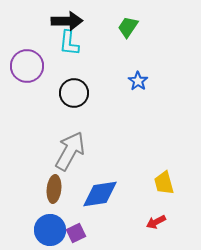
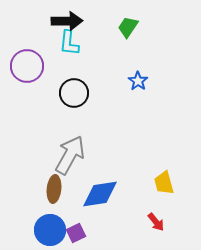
gray arrow: moved 4 px down
red arrow: rotated 102 degrees counterclockwise
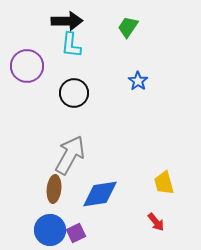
cyan L-shape: moved 2 px right, 2 px down
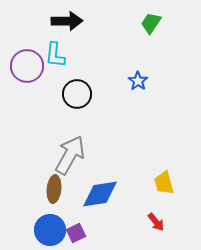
green trapezoid: moved 23 px right, 4 px up
cyan L-shape: moved 16 px left, 10 px down
black circle: moved 3 px right, 1 px down
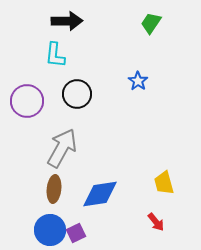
purple circle: moved 35 px down
gray arrow: moved 8 px left, 7 px up
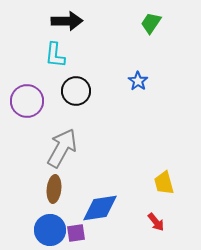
black circle: moved 1 px left, 3 px up
blue diamond: moved 14 px down
purple square: rotated 18 degrees clockwise
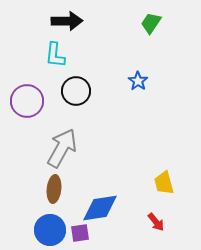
purple square: moved 4 px right
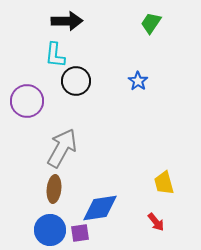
black circle: moved 10 px up
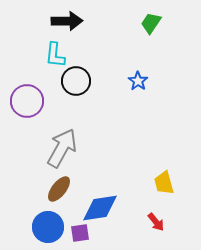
brown ellipse: moved 5 px right; rotated 32 degrees clockwise
blue circle: moved 2 px left, 3 px up
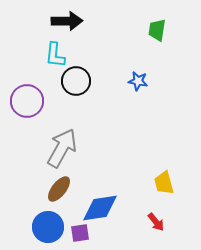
green trapezoid: moved 6 px right, 7 px down; rotated 25 degrees counterclockwise
blue star: rotated 24 degrees counterclockwise
